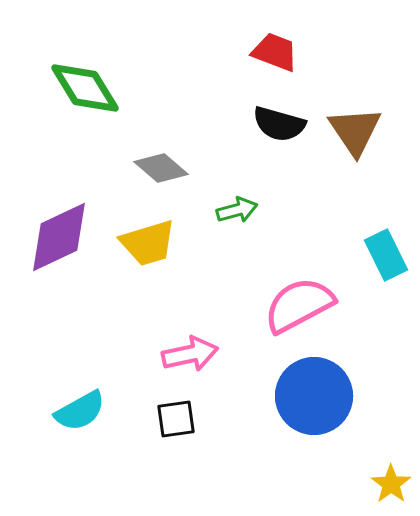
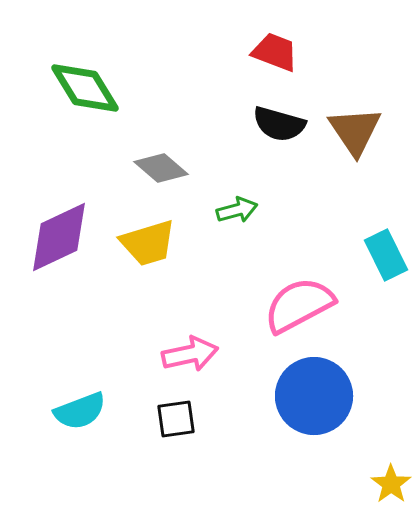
cyan semicircle: rotated 8 degrees clockwise
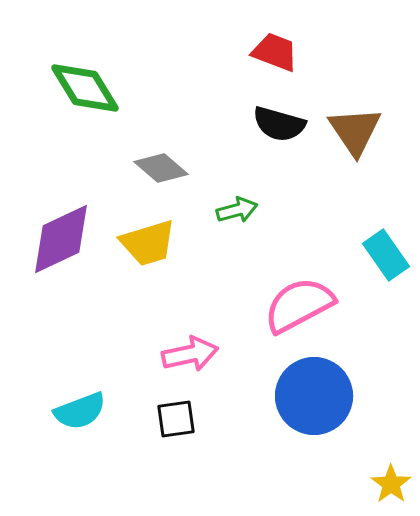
purple diamond: moved 2 px right, 2 px down
cyan rectangle: rotated 9 degrees counterclockwise
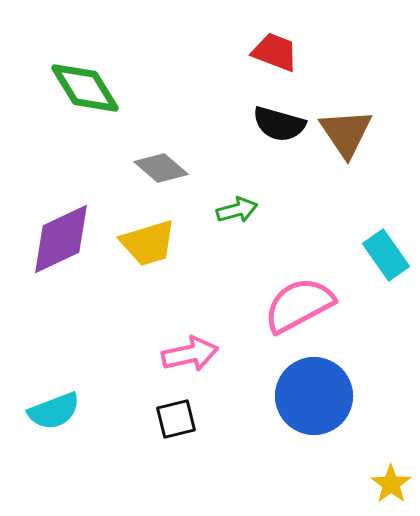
brown triangle: moved 9 px left, 2 px down
cyan semicircle: moved 26 px left
black square: rotated 6 degrees counterclockwise
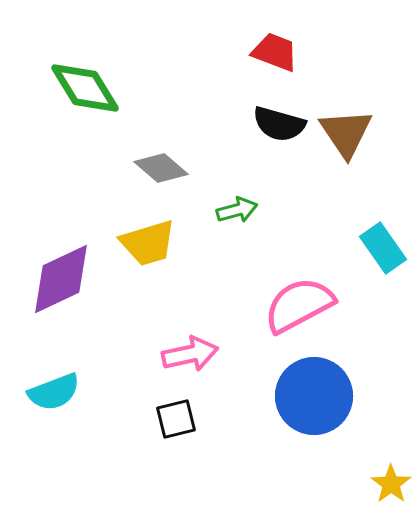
purple diamond: moved 40 px down
cyan rectangle: moved 3 px left, 7 px up
cyan semicircle: moved 19 px up
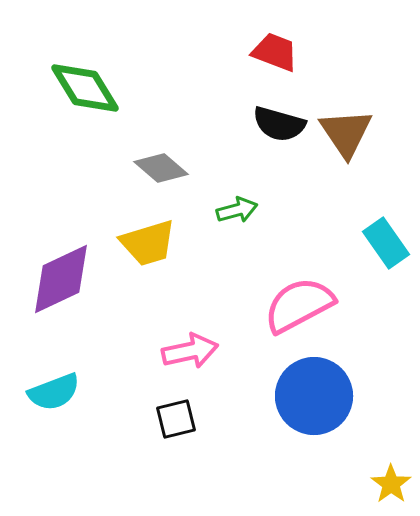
cyan rectangle: moved 3 px right, 5 px up
pink arrow: moved 3 px up
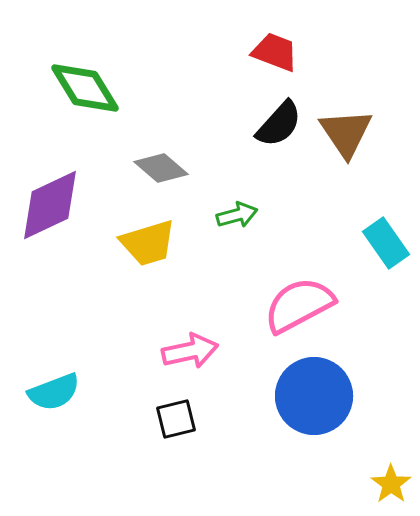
black semicircle: rotated 64 degrees counterclockwise
green arrow: moved 5 px down
purple diamond: moved 11 px left, 74 px up
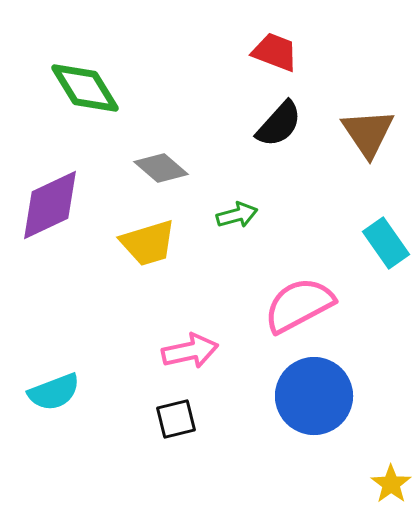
brown triangle: moved 22 px right
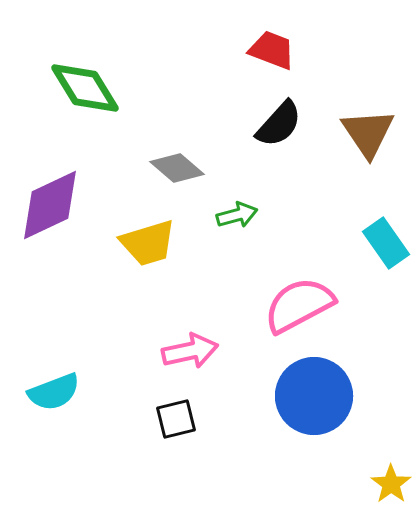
red trapezoid: moved 3 px left, 2 px up
gray diamond: moved 16 px right
